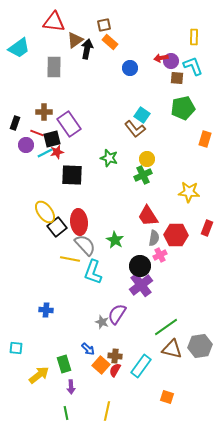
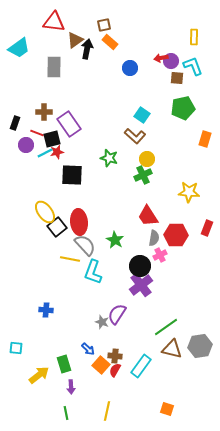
brown L-shape at (135, 129): moved 7 px down; rotated 10 degrees counterclockwise
orange square at (167, 397): moved 12 px down
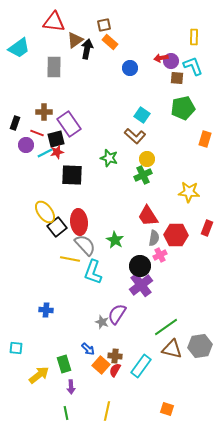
black square at (52, 139): moved 4 px right
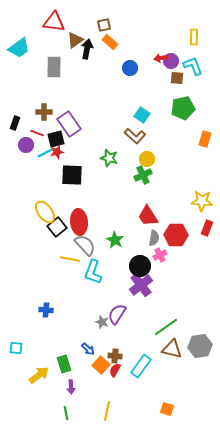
yellow star at (189, 192): moved 13 px right, 9 px down
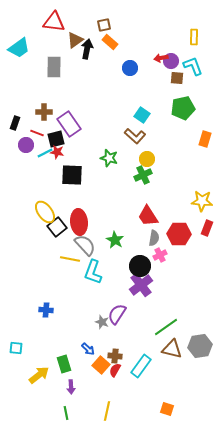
red star at (57, 152): rotated 24 degrees clockwise
red hexagon at (176, 235): moved 3 px right, 1 px up
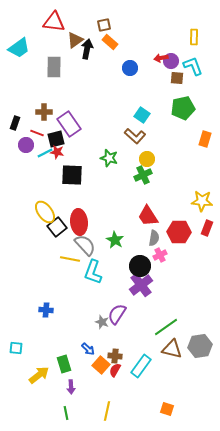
red hexagon at (179, 234): moved 2 px up
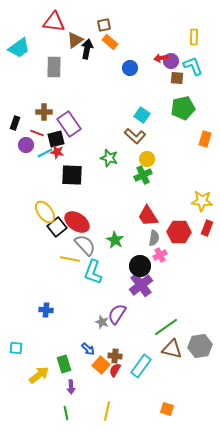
red ellipse at (79, 222): moved 2 px left; rotated 50 degrees counterclockwise
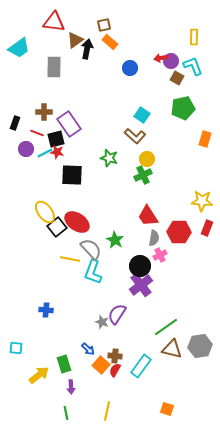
brown square at (177, 78): rotated 24 degrees clockwise
purple circle at (26, 145): moved 4 px down
gray semicircle at (85, 245): moved 6 px right, 4 px down
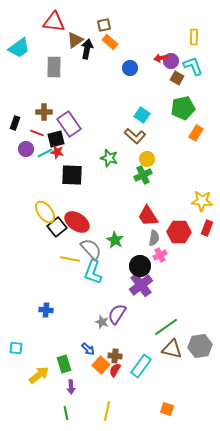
orange rectangle at (205, 139): moved 9 px left, 6 px up; rotated 14 degrees clockwise
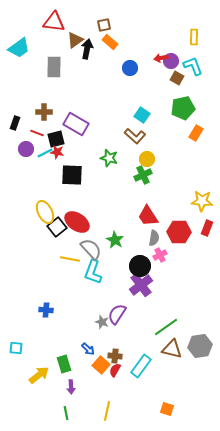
purple rectangle at (69, 124): moved 7 px right; rotated 25 degrees counterclockwise
yellow ellipse at (45, 212): rotated 10 degrees clockwise
